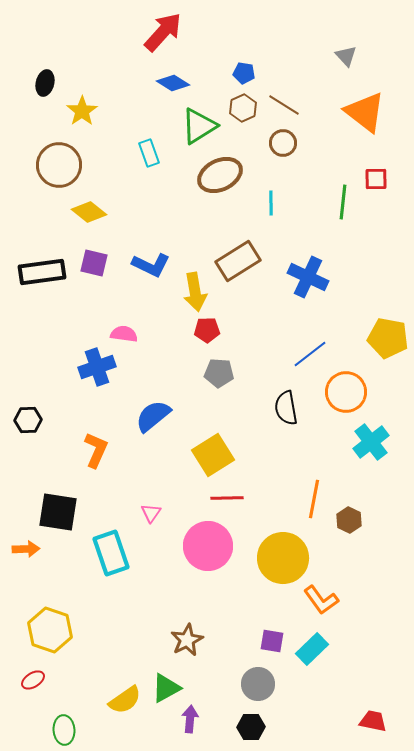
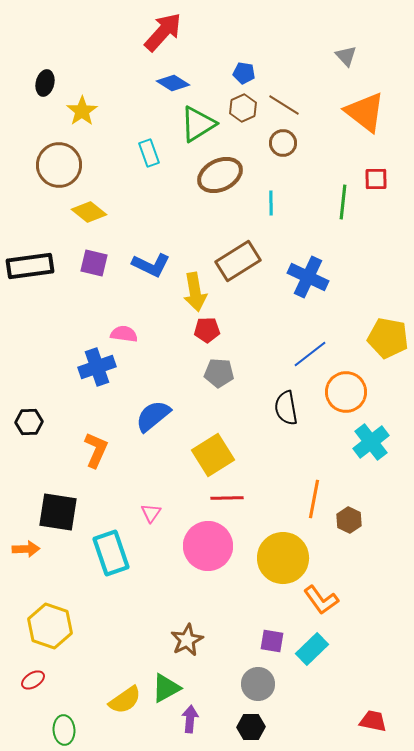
green triangle at (199, 126): moved 1 px left, 2 px up
black rectangle at (42, 272): moved 12 px left, 6 px up
black hexagon at (28, 420): moved 1 px right, 2 px down
yellow hexagon at (50, 630): moved 4 px up
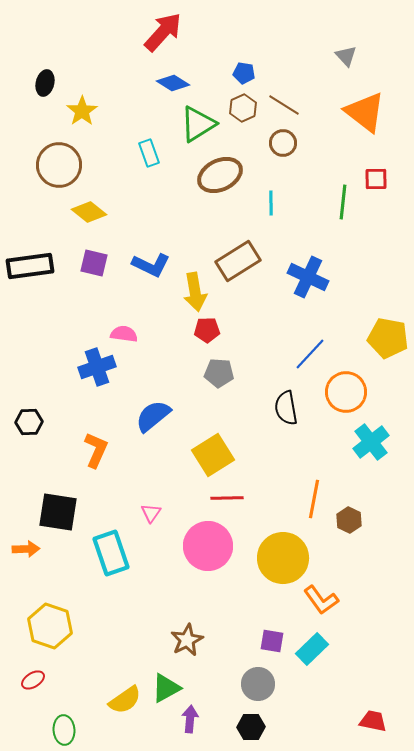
blue line at (310, 354): rotated 9 degrees counterclockwise
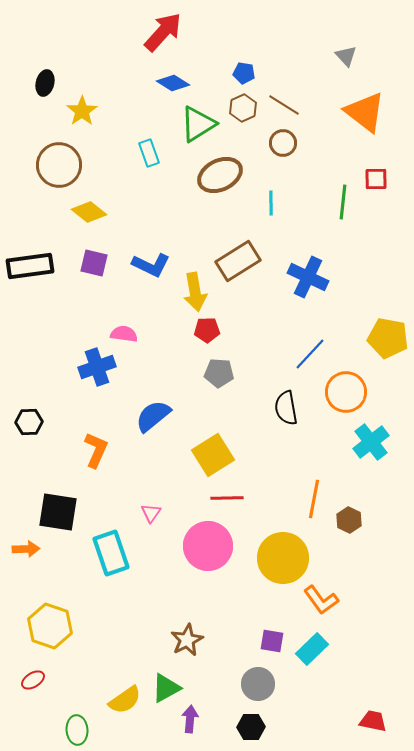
green ellipse at (64, 730): moved 13 px right
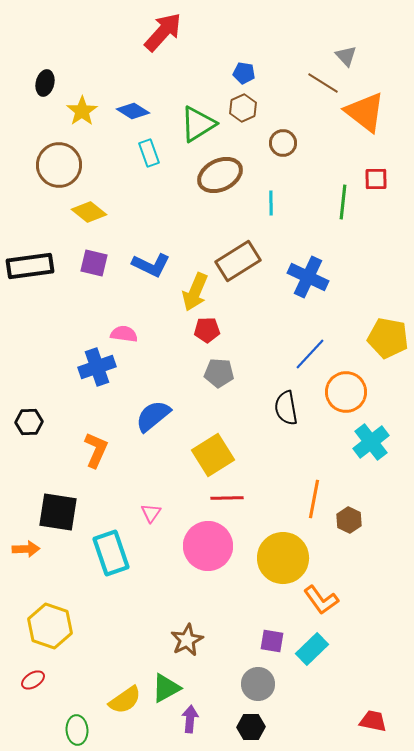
blue diamond at (173, 83): moved 40 px left, 28 px down
brown line at (284, 105): moved 39 px right, 22 px up
yellow arrow at (195, 292): rotated 33 degrees clockwise
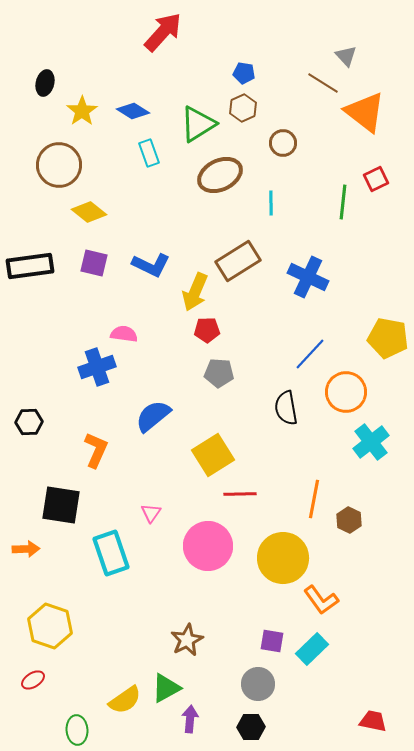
red square at (376, 179): rotated 25 degrees counterclockwise
red line at (227, 498): moved 13 px right, 4 px up
black square at (58, 512): moved 3 px right, 7 px up
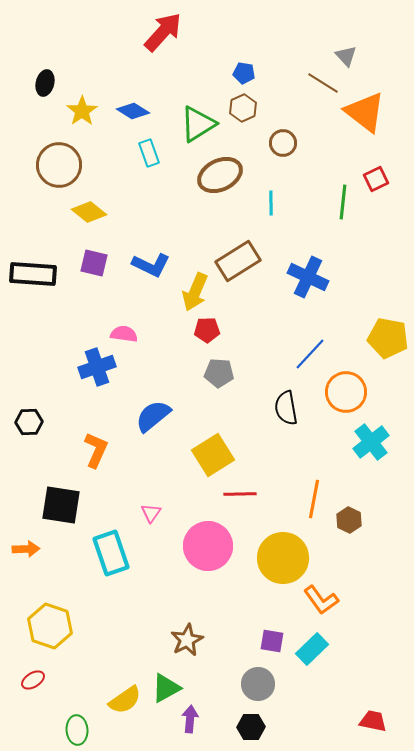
black rectangle at (30, 266): moved 3 px right, 8 px down; rotated 12 degrees clockwise
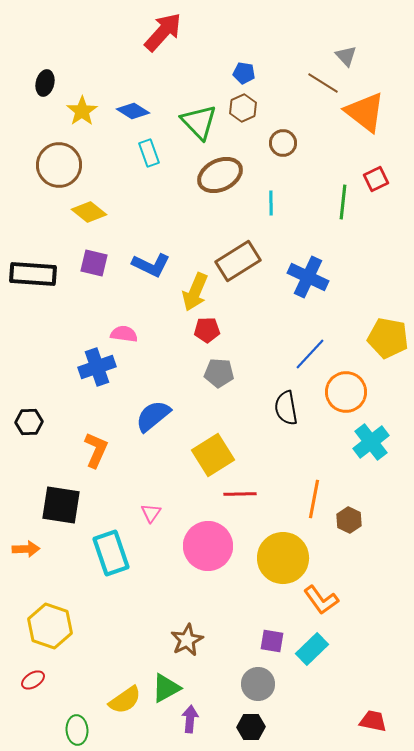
green triangle at (198, 124): moved 1 px right, 2 px up; rotated 42 degrees counterclockwise
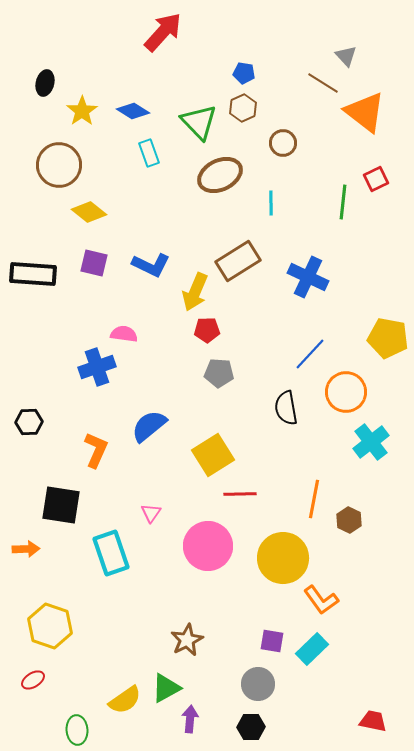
blue semicircle at (153, 416): moved 4 px left, 10 px down
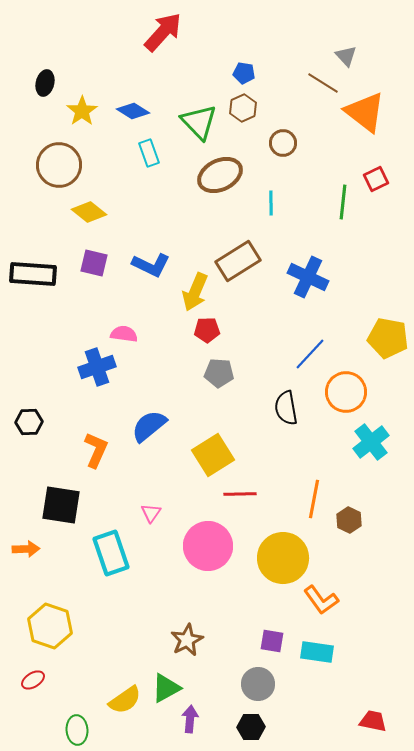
cyan rectangle at (312, 649): moved 5 px right, 3 px down; rotated 52 degrees clockwise
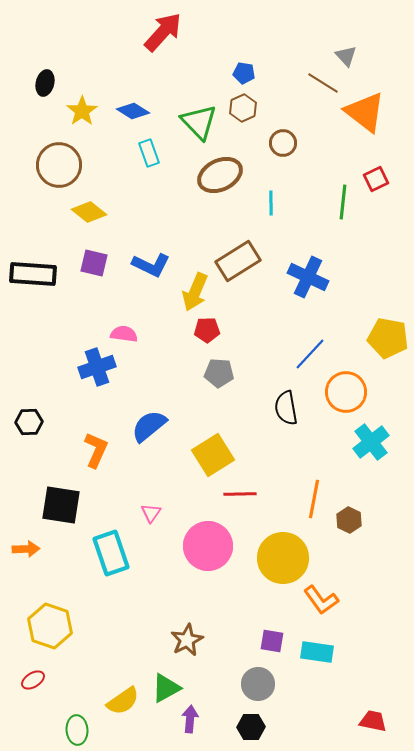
yellow semicircle at (125, 700): moved 2 px left, 1 px down
